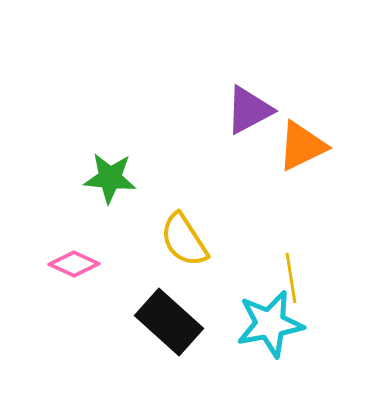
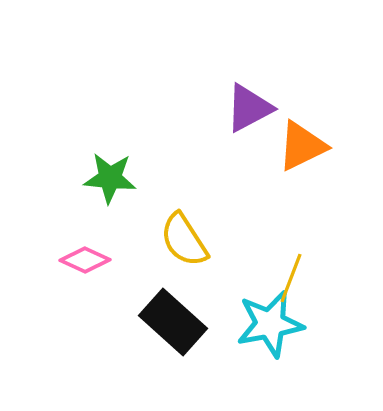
purple triangle: moved 2 px up
pink diamond: moved 11 px right, 4 px up
yellow line: rotated 30 degrees clockwise
black rectangle: moved 4 px right
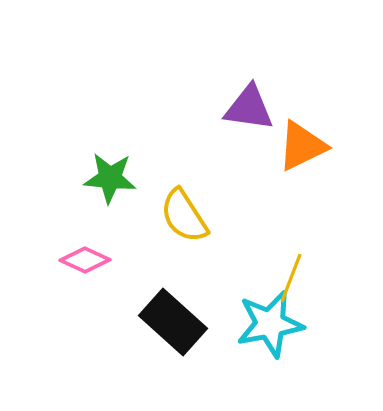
purple triangle: rotated 36 degrees clockwise
yellow semicircle: moved 24 px up
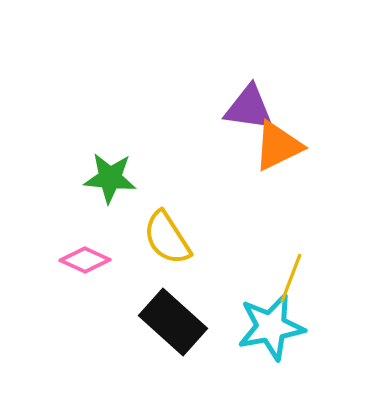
orange triangle: moved 24 px left
yellow semicircle: moved 17 px left, 22 px down
cyan star: moved 1 px right, 3 px down
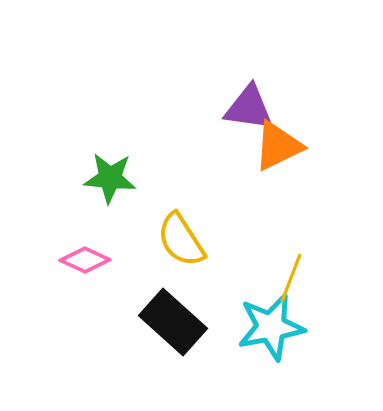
yellow semicircle: moved 14 px right, 2 px down
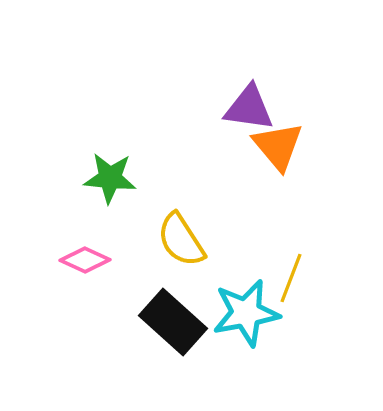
orange triangle: rotated 44 degrees counterclockwise
cyan star: moved 25 px left, 14 px up
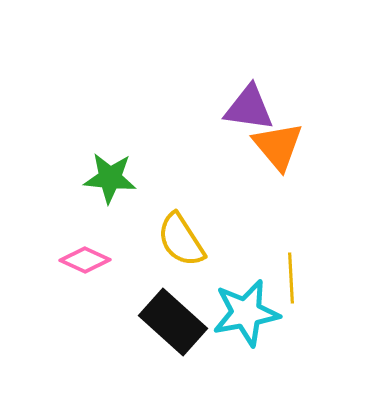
yellow line: rotated 24 degrees counterclockwise
